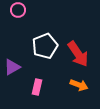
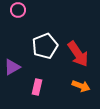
orange arrow: moved 2 px right, 1 px down
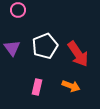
purple triangle: moved 19 px up; rotated 36 degrees counterclockwise
orange arrow: moved 10 px left
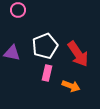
purple triangle: moved 5 px down; rotated 42 degrees counterclockwise
pink rectangle: moved 10 px right, 14 px up
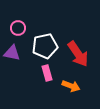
pink circle: moved 18 px down
white pentagon: rotated 10 degrees clockwise
pink rectangle: rotated 28 degrees counterclockwise
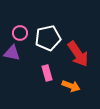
pink circle: moved 2 px right, 5 px down
white pentagon: moved 3 px right, 8 px up
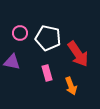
white pentagon: rotated 25 degrees clockwise
purple triangle: moved 9 px down
orange arrow: rotated 48 degrees clockwise
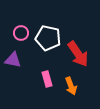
pink circle: moved 1 px right
purple triangle: moved 1 px right, 2 px up
pink rectangle: moved 6 px down
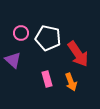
purple triangle: rotated 30 degrees clockwise
orange arrow: moved 4 px up
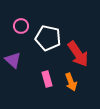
pink circle: moved 7 px up
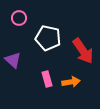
pink circle: moved 2 px left, 8 px up
red arrow: moved 5 px right, 3 px up
orange arrow: rotated 78 degrees counterclockwise
